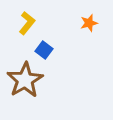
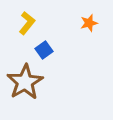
blue square: rotated 18 degrees clockwise
brown star: moved 2 px down
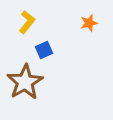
yellow L-shape: moved 1 px up
blue square: rotated 12 degrees clockwise
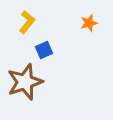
brown star: rotated 12 degrees clockwise
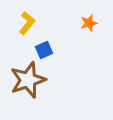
yellow L-shape: moved 1 px down
brown star: moved 3 px right, 2 px up
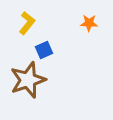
orange star: rotated 18 degrees clockwise
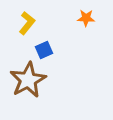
orange star: moved 3 px left, 5 px up
brown star: rotated 9 degrees counterclockwise
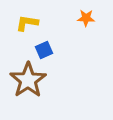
yellow L-shape: rotated 120 degrees counterclockwise
brown star: rotated 6 degrees counterclockwise
